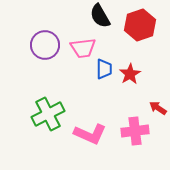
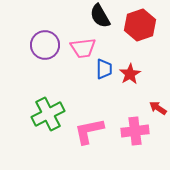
pink L-shape: moved 1 px left, 3 px up; rotated 144 degrees clockwise
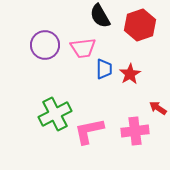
green cross: moved 7 px right
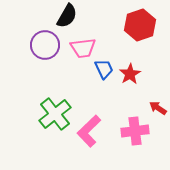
black semicircle: moved 33 px left; rotated 120 degrees counterclockwise
blue trapezoid: rotated 25 degrees counterclockwise
green cross: rotated 12 degrees counterclockwise
pink L-shape: rotated 32 degrees counterclockwise
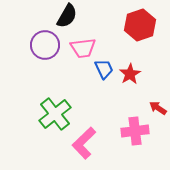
pink L-shape: moved 5 px left, 12 px down
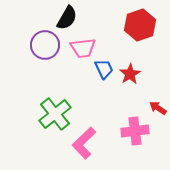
black semicircle: moved 2 px down
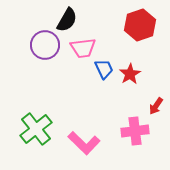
black semicircle: moved 2 px down
red arrow: moved 2 px left, 2 px up; rotated 90 degrees counterclockwise
green cross: moved 19 px left, 15 px down
pink L-shape: rotated 92 degrees counterclockwise
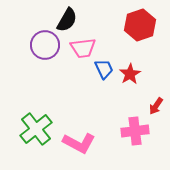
pink L-shape: moved 5 px left; rotated 16 degrees counterclockwise
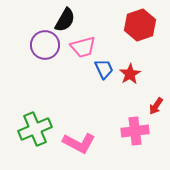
black semicircle: moved 2 px left
pink trapezoid: moved 1 px up; rotated 8 degrees counterclockwise
green cross: moved 1 px left; rotated 16 degrees clockwise
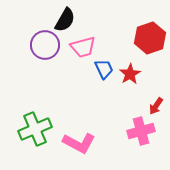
red hexagon: moved 10 px right, 13 px down
pink cross: moved 6 px right; rotated 8 degrees counterclockwise
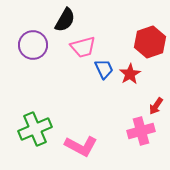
red hexagon: moved 4 px down
purple circle: moved 12 px left
pink L-shape: moved 2 px right, 3 px down
